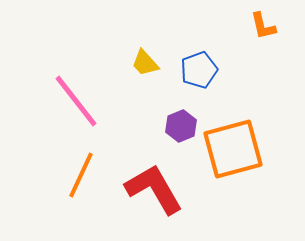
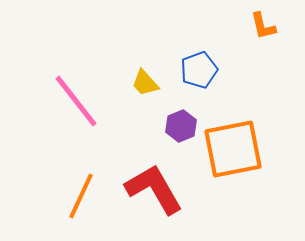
yellow trapezoid: moved 20 px down
orange square: rotated 4 degrees clockwise
orange line: moved 21 px down
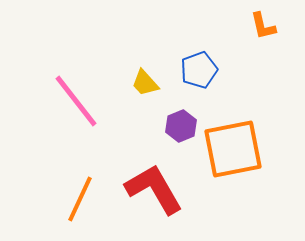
orange line: moved 1 px left, 3 px down
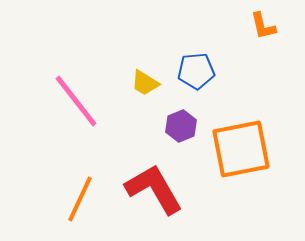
blue pentagon: moved 3 px left, 1 px down; rotated 15 degrees clockwise
yellow trapezoid: rotated 16 degrees counterclockwise
orange square: moved 8 px right
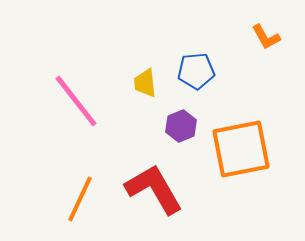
orange L-shape: moved 3 px right, 11 px down; rotated 16 degrees counterclockwise
yellow trapezoid: rotated 52 degrees clockwise
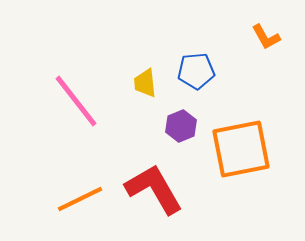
orange line: rotated 39 degrees clockwise
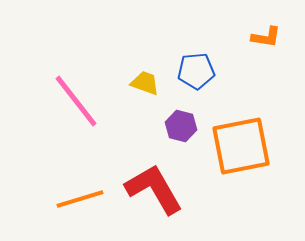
orange L-shape: rotated 52 degrees counterclockwise
yellow trapezoid: rotated 116 degrees clockwise
purple hexagon: rotated 24 degrees counterclockwise
orange square: moved 3 px up
orange line: rotated 9 degrees clockwise
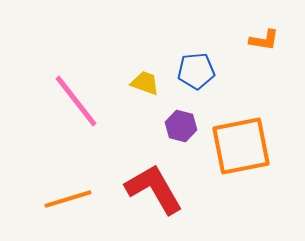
orange L-shape: moved 2 px left, 3 px down
orange line: moved 12 px left
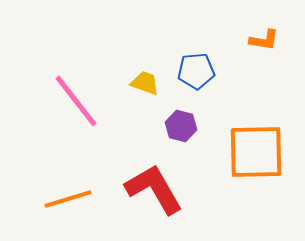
orange square: moved 15 px right, 6 px down; rotated 10 degrees clockwise
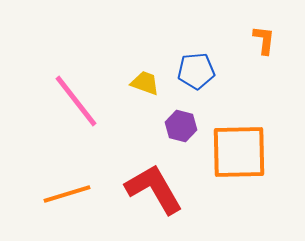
orange L-shape: rotated 92 degrees counterclockwise
orange square: moved 17 px left
orange line: moved 1 px left, 5 px up
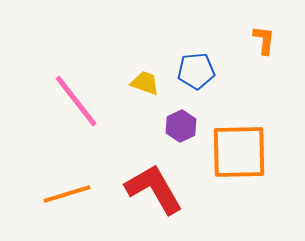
purple hexagon: rotated 20 degrees clockwise
